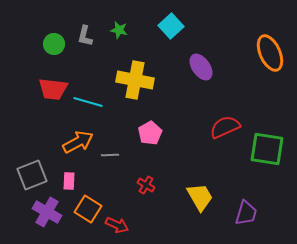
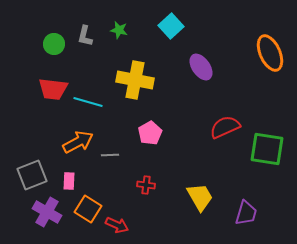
red cross: rotated 24 degrees counterclockwise
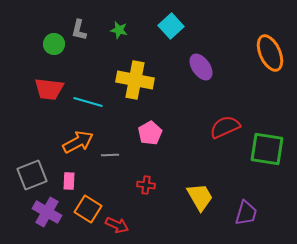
gray L-shape: moved 6 px left, 6 px up
red trapezoid: moved 4 px left
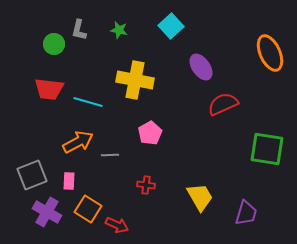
red semicircle: moved 2 px left, 23 px up
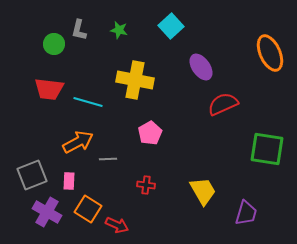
gray line: moved 2 px left, 4 px down
yellow trapezoid: moved 3 px right, 6 px up
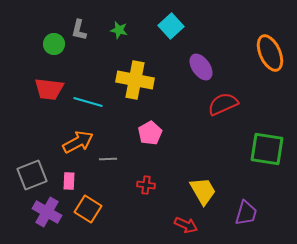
red arrow: moved 69 px right
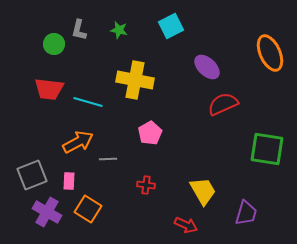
cyan square: rotated 15 degrees clockwise
purple ellipse: moved 6 px right; rotated 12 degrees counterclockwise
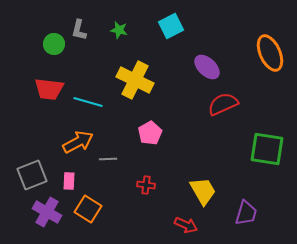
yellow cross: rotated 15 degrees clockwise
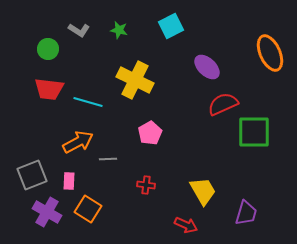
gray L-shape: rotated 70 degrees counterclockwise
green circle: moved 6 px left, 5 px down
green square: moved 13 px left, 17 px up; rotated 9 degrees counterclockwise
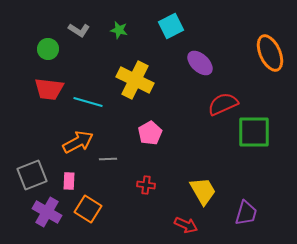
purple ellipse: moved 7 px left, 4 px up
